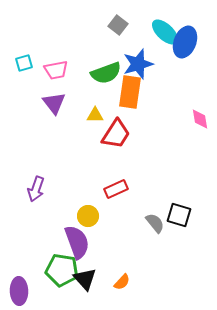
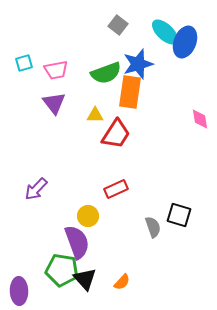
purple arrow: rotated 25 degrees clockwise
gray semicircle: moved 2 px left, 4 px down; rotated 20 degrees clockwise
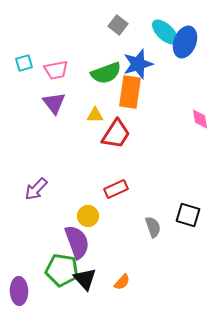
black square: moved 9 px right
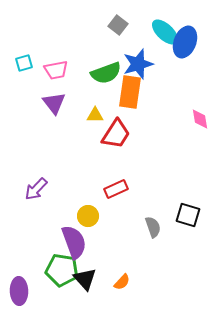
purple semicircle: moved 3 px left
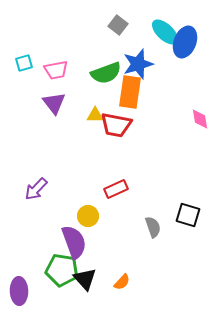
red trapezoid: moved 9 px up; rotated 68 degrees clockwise
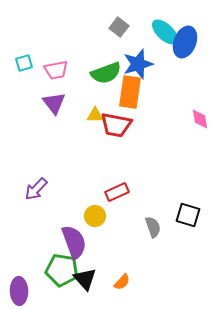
gray square: moved 1 px right, 2 px down
red rectangle: moved 1 px right, 3 px down
yellow circle: moved 7 px right
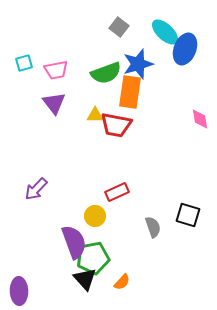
blue ellipse: moved 7 px down
green pentagon: moved 31 px right, 12 px up; rotated 20 degrees counterclockwise
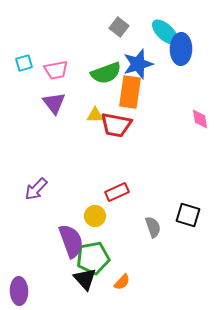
blue ellipse: moved 4 px left; rotated 20 degrees counterclockwise
purple semicircle: moved 3 px left, 1 px up
